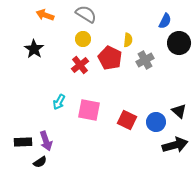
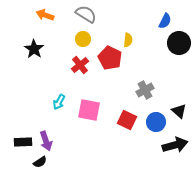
gray cross: moved 30 px down
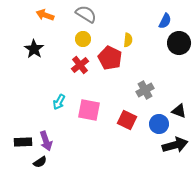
black triangle: rotated 21 degrees counterclockwise
blue circle: moved 3 px right, 2 px down
